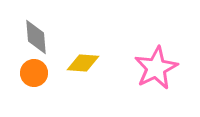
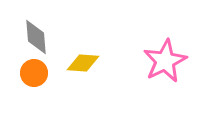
pink star: moved 9 px right, 7 px up
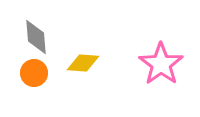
pink star: moved 4 px left, 3 px down; rotated 9 degrees counterclockwise
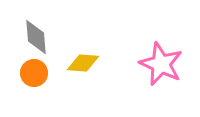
pink star: rotated 12 degrees counterclockwise
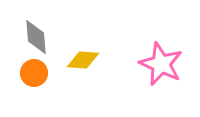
yellow diamond: moved 3 px up
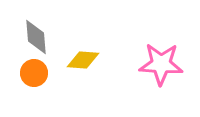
pink star: rotated 21 degrees counterclockwise
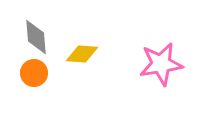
yellow diamond: moved 1 px left, 6 px up
pink star: rotated 12 degrees counterclockwise
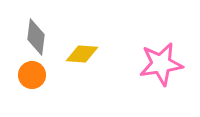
gray diamond: rotated 12 degrees clockwise
orange circle: moved 2 px left, 2 px down
